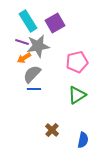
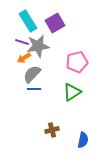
green triangle: moved 5 px left, 3 px up
brown cross: rotated 32 degrees clockwise
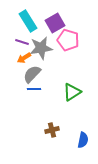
gray star: moved 3 px right, 2 px down
pink pentagon: moved 9 px left, 22 px up; rotated 30 degrees clockwise
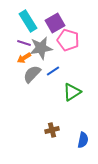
purple line: moved 2 px right, 1 px down
blue line: moved 19 px right, 18 px up; rotated 32 degrees counterclockwise
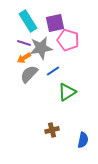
purple square: rotated 18 degrees clockwise
gray semicircle: moved 3 px left
green triangle: moved 5 px left
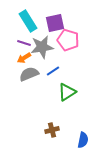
gray star: moved 1 px right, 1 px up
gray semicircle: rotated 24 degrees clockwise
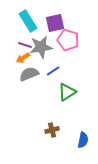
purple line: moved 1 px right, 2 px down
gray star: moved 1 px left
orange arrow: moved 1 px left
